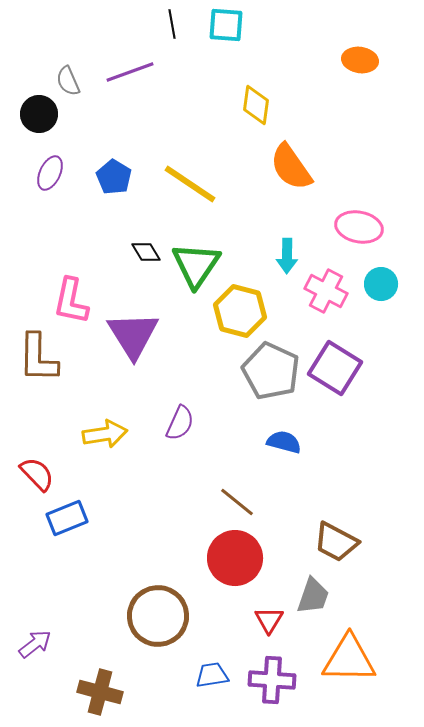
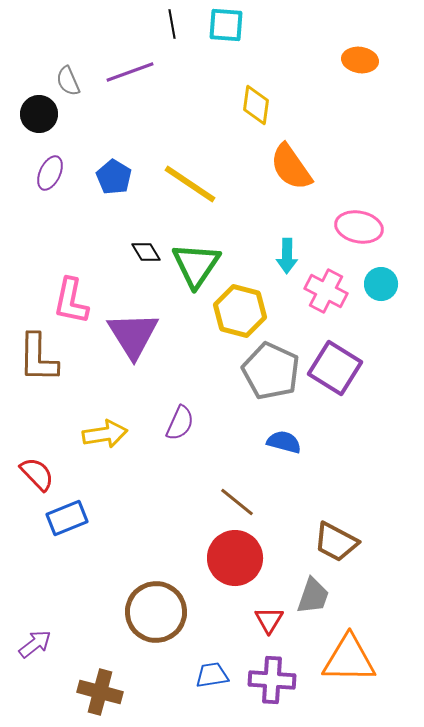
brown circle: moved 2 px left, 4 px up
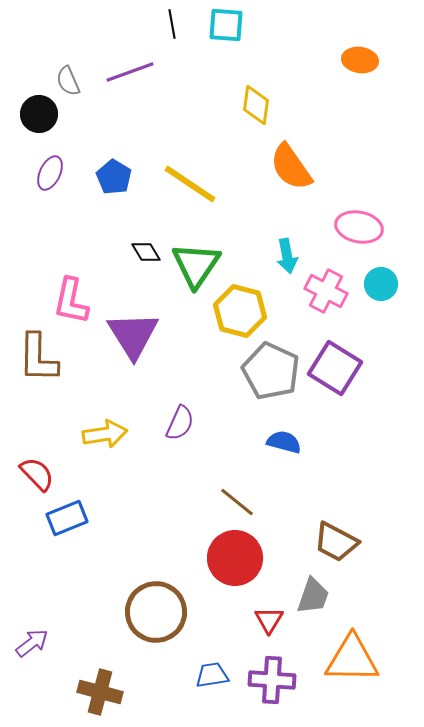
cyan arrow: rotated 12 degrees counterclockwise
purple arrow: moved 3 px left, 1 px up
orange triangle: moved 3 px right
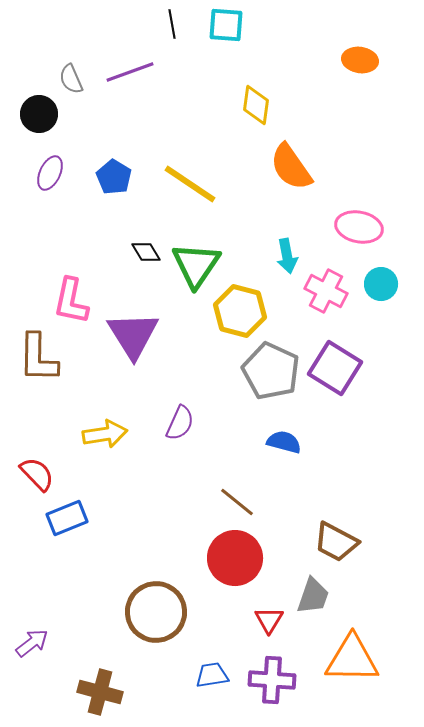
gray semicircle: moved 3 px right, 2 px up
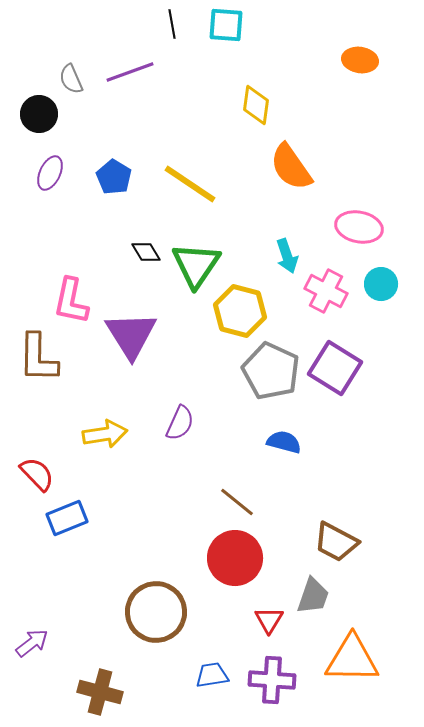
cyan arrow: rotated 8 degrees counterclockwise
purple triangle: moved 2 px left
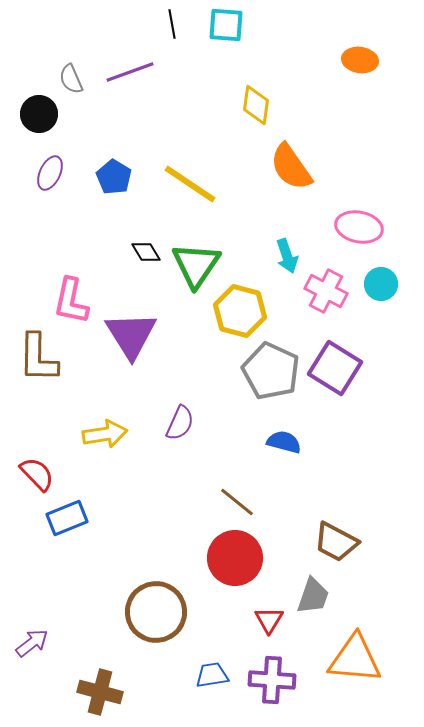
orange triangle: moved 3 px right; rotated 4 degrees clockwise
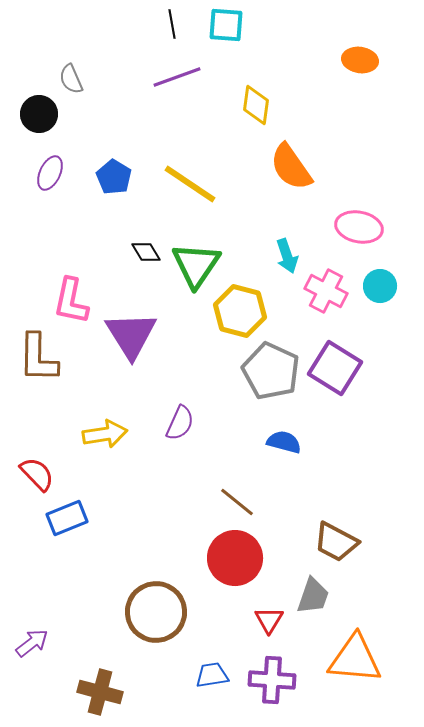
purple line: moved 47 px right, 5 px down
cyan circle: moved 1 px left, 2 px down
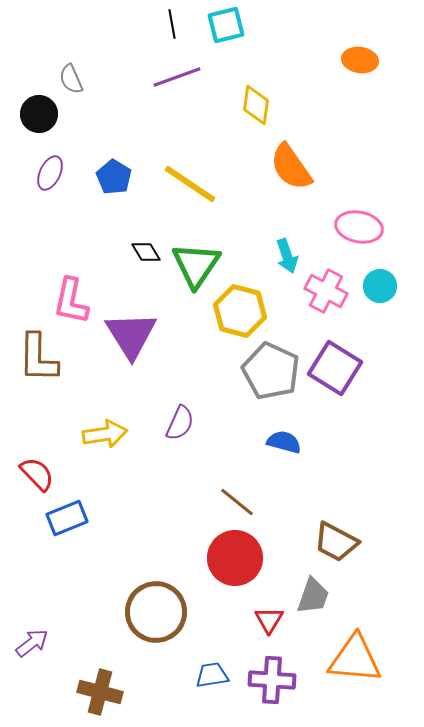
cyan square: rotated 18 degrees counterclockwise
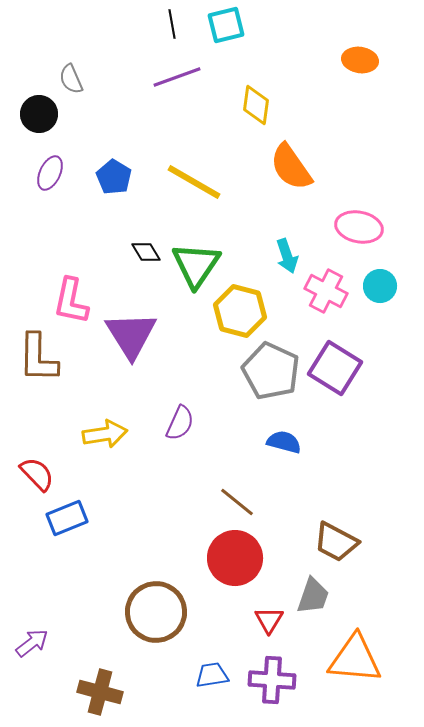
yellow line: moved 4 px right, 2 px up; rotated 4 degrees counterclockwise
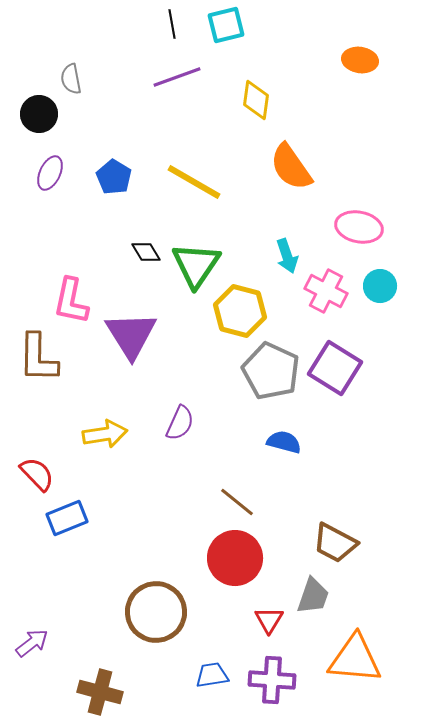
gray semicircle: rotated 12 degrees clockwise
yellow diamond: moved 5 px up
brown trapezoid: moved 1 px left, 1 px down
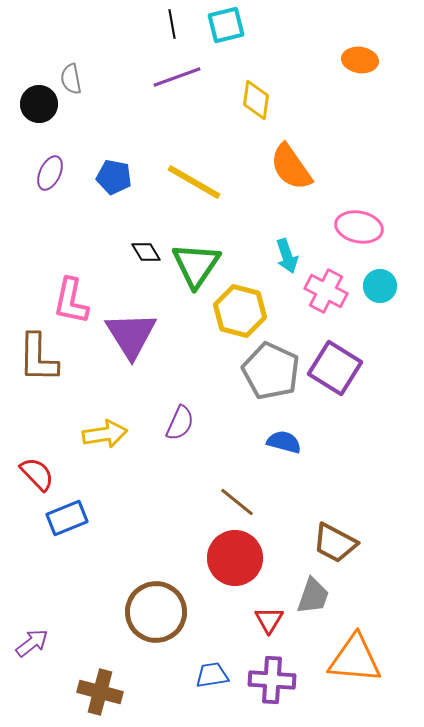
black circle: moved 10 px up
blue pentagon: rotated 20 degrees counterclockwise
